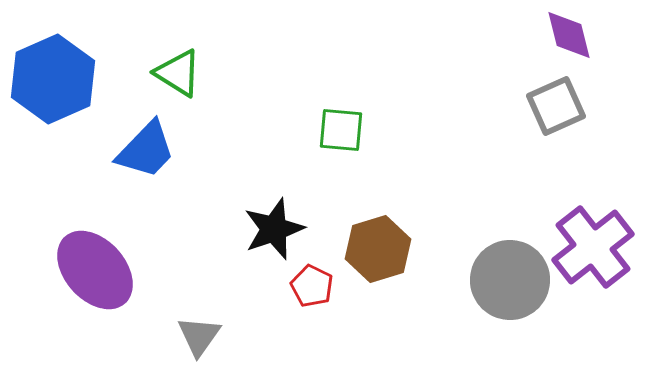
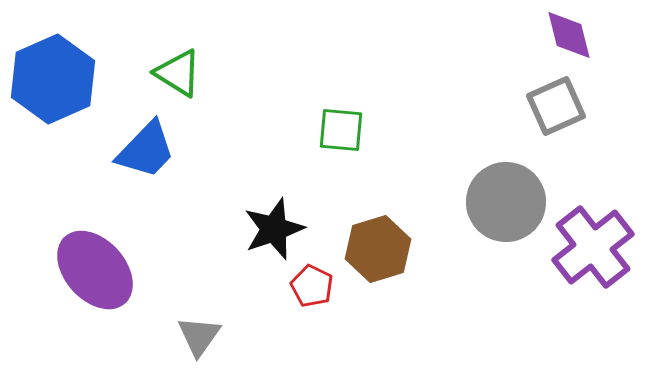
gray circle: moved 4 px left, 78 px up
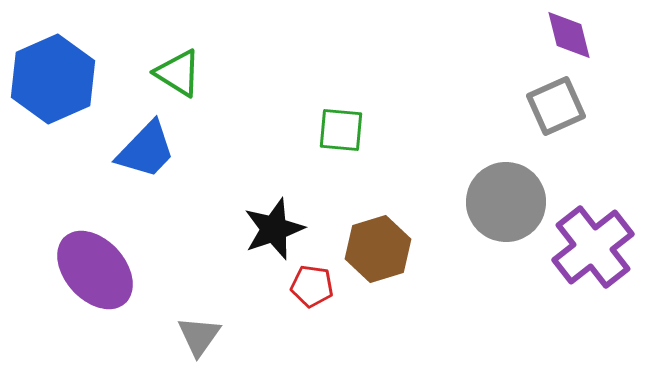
red pentagon: rotated 18 degrees counterclockwise
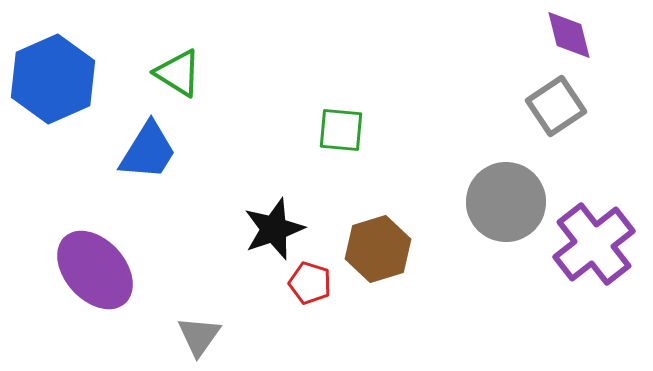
gray square: rotated 10 degrees counterclockwise
blue trapezoid: moved 2 px right, 1 px down; rotated 12 degrees counterclockwise
purple cross: moved 1 px right, 3 px up
red pentagon: moved 2 px left, 3 px up; rotated 9 degrees clockwise
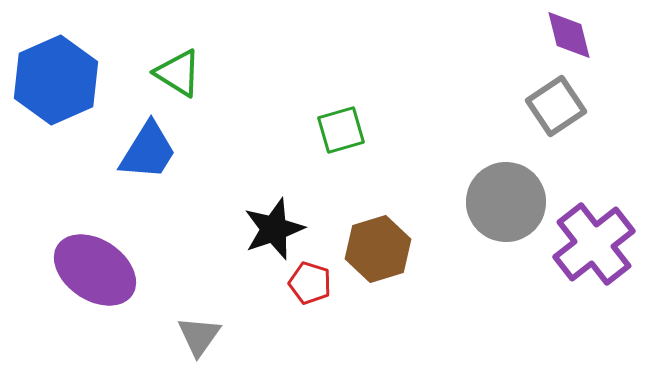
blue hexagon: moved 3 px right, 1 px down
green square: rotated 21 degrees counterclockwise
purple ellipse: rotated 14 degrees counterclockwise
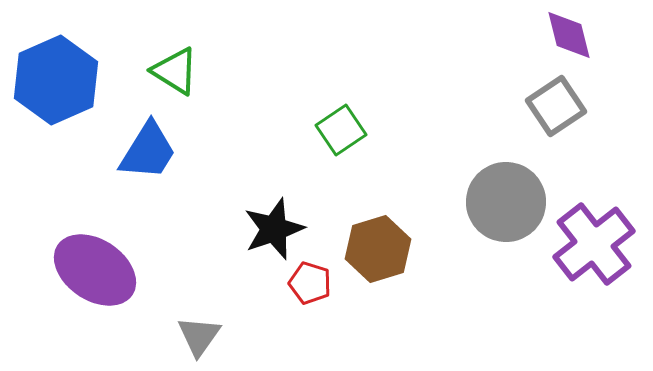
green triangle: moved 3 px left, 2 px up
green square: rotated 18 degrees counterclockwise
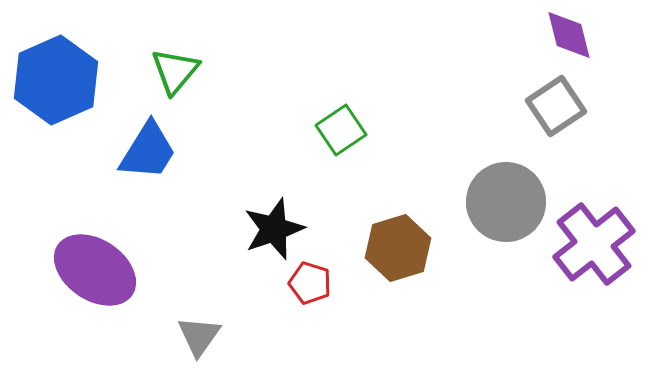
green triangle: rotated 38 degrees clockwise
brown hexagon: moved 20 px right, 1 px up
